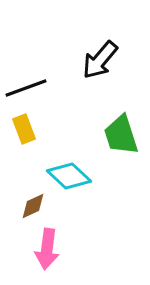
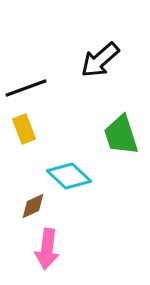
black arrow: rotated 9 degrees clockwise
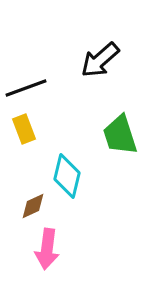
green trapezoid: moved 1 px left
cyan diamond: moved 2 px left; rotated 60 degrees clockwise
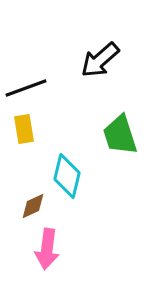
yellow rectangle: rotated 12 degrees clockwise
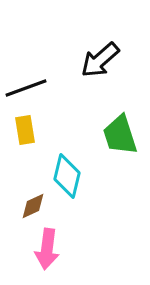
yellow rectangle: moved 1 px right, 1 px down
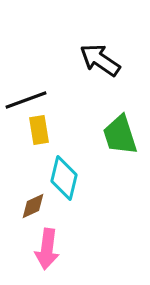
black arrow: rotated 75 degrees clockwise
black line: moved 12 px down
yellow rectangle: moved 14 px right
cyan diamond: moved 3 px left, 2 px down
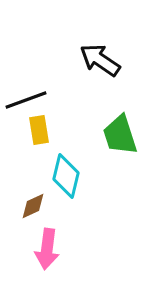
cyan diamond: moved 2 px right, 2 px up
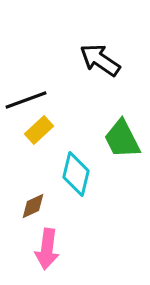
yellow rectangle: rotated 56 degrees clockwise
green trapezoid: moved 2 px right, 4 px down; rotated 9 degrees counterclockwise
cyan diamond: moved 10 px right, 2 px up
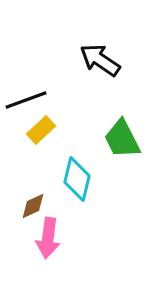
yellow rectangle: moved 2 px right
cyan diamond: moved 1 px right, 5 px down
pink arrow: moved 1 px right, 11 px up
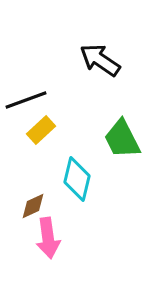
pink arrow: rotated 15 degrees counterclockwise
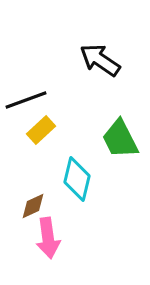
green trapezoid: moved 2 px left
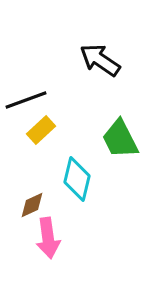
brown diamond: moved 1 px left, 1 px up
